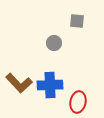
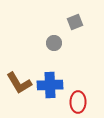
gray square: moved 2 px left, 1 px down; rotated 28 degrees counterclockwise
brown L-shape: rotated 12 degrees clockwise
red ellipse: rotated 10 degrees counterclockwise
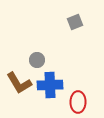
gray circle: moved 17 px left, 17 px down
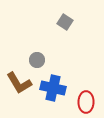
gray square: moved 10 px left; rotated 35 degrees counterclockwise
blue cross: moved 3 px right, 3 px down; rotated 15 degrees clockwise
red ellipse: moved 8 px right
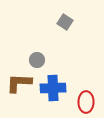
brown L-shape: rotated 124 degrees clockwise
blue cross: rotated 15 degrees counterclockwise
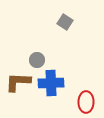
brown L-shape: moved 1 px left, 1 px up
blue cross: moved 2 px left, 5 px up
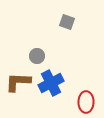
gray square: moved 2 px right; rotated 14 degrees counterclockwise
gray circle: moved 4 px up
blue cross: rotated 25 degrees counterclockwise
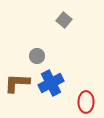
gray square: moved 3 px left, 2 px up; rotated 21 degrees clockwise
brown L-shape: moved 1 px left, 1 px down
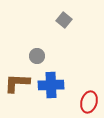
blue cross: moved 2 px down; rotated 25 degrees clockwise
red ellipse: moved 3 px right; rotated 15 degrees clockwise
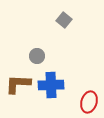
brown L-shape: moved 1 px right, 1 px down
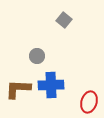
brown L-shape: moved 5 px down
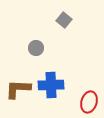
gray circle: moved 1 px left, 8 px up
